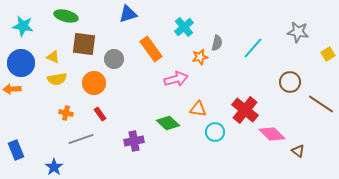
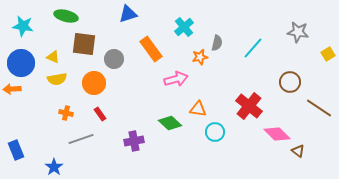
brown line: moved 2 px left, 4 px down
red cross: moved 4 px right, 4 px up
green diamond: moved 2 px right
pink diamond: moved 5 px right
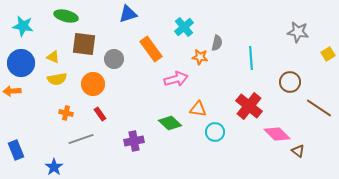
cyan line: moved 2 px left, 10 px down; rotated 45 degrees counterclockwise
orange star: rotated 21 degrees clockwise
orange circle: moved 1 px left, 1 px down
orange arrow: moved 2 px down
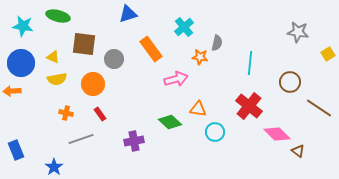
green ellipse: moved 8 px left
cyan line: moved 1 px left, 5 px down; rotated 10 degrees clockwise
green diamond: moved 1 px up
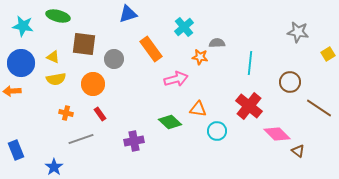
gray semicircle: rotated 105 degrees counterclockwise
yellow semicircle: moved 1 px left
cyan circle: moved 2 px right, 1 px up
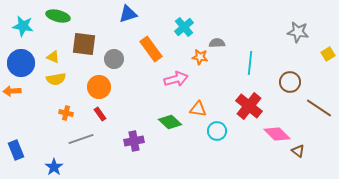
orange circle: moved 6 px right, 3 px down
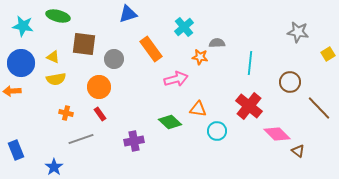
brown line: rotated 12 degrees clockwise
